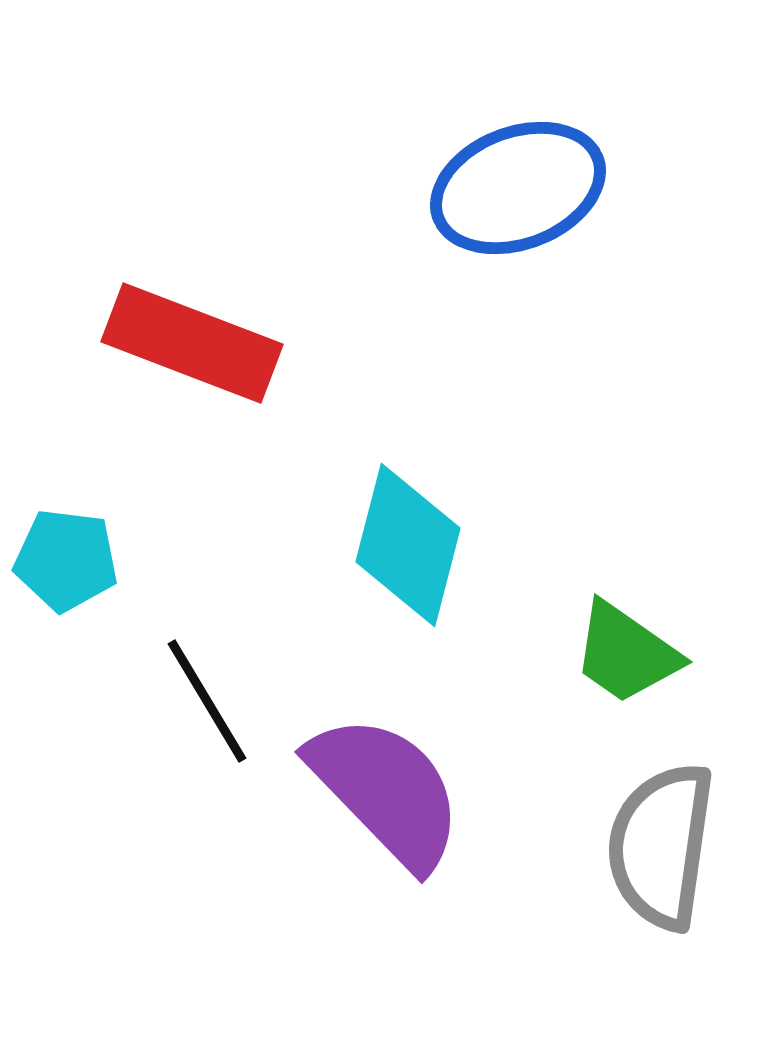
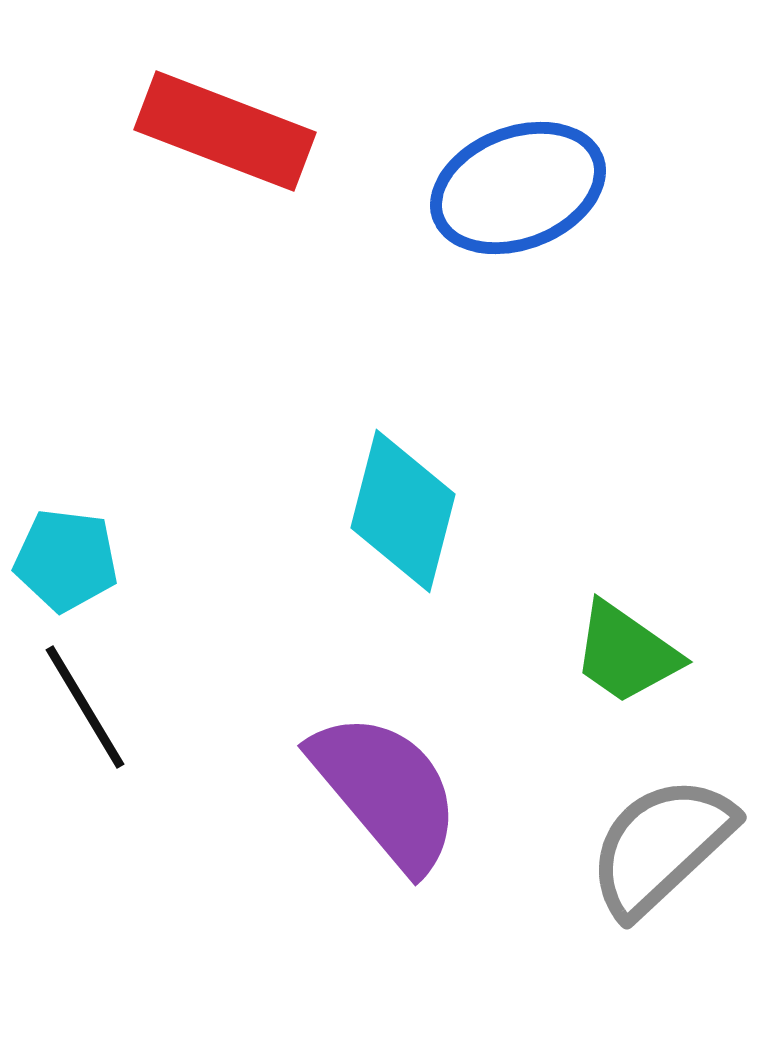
red rectangle: moved 33 px right, 212 px up
cyan diamond: moved 5 px left, 34 px up
black line: moved 122 px left, 6 px down
purple semicircle: rotated 4 degrees clockwise
gray semicircle: rotated 39 degrees clockwise
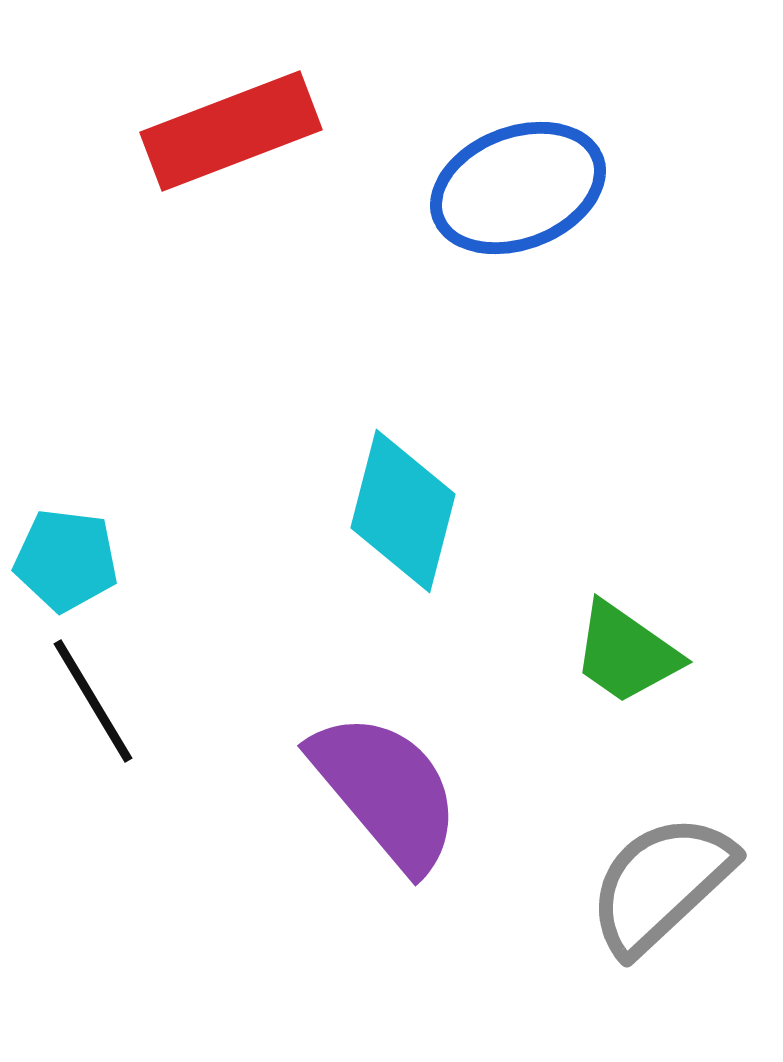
red rectangle: moved 6 px right; rotated 42 degrees counterclockwise
black line: moved 8 px right, 6 px up
gray semicircle: moved 38 px down
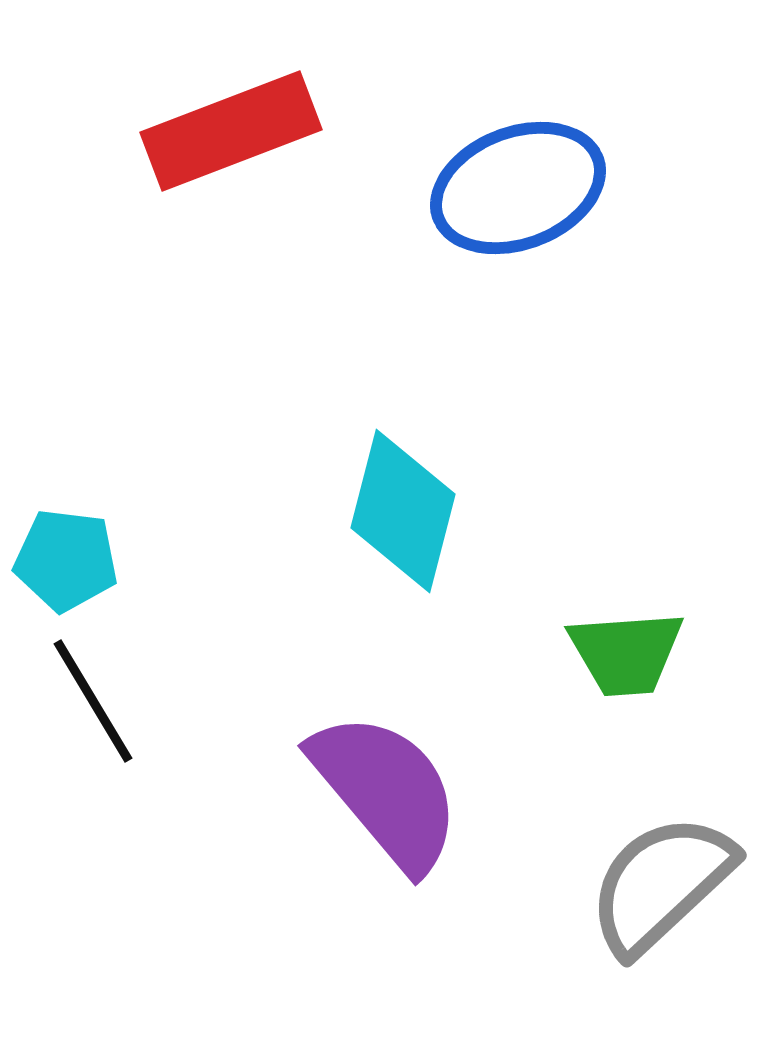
green trapezoid: rotated 39 degrees counterclockwise
